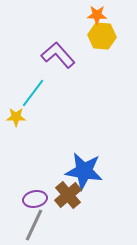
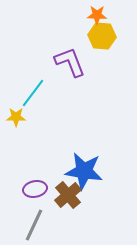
purple L-shape: moved 12 px right, 7 px down; rotated 20 degrees clockwise
purple ellipse: moved 10 px up
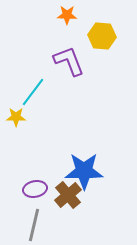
orange star: moved 30 px left
purple L-shape: moved 1 px left, 1 px up
cyan line: moved 1 px up
blue star: rotated 9 degrees counterclockwise
gray line: rotated 12 degrees counterclockwise
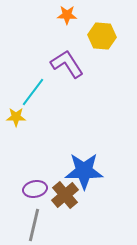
purple L-shape: moved 2 px left, 3 px down; rotated 12 degrees counterclockwise
brown cross: moved 3 px left
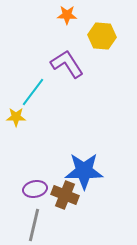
brown cross: rotated 28 degrees counterclockwise
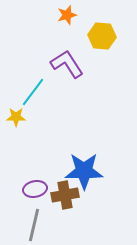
orange star: rotated 18 degrees counterclockwise
brown cross: rotated 32 degrees counterclockwise
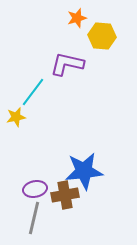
orange star: moved 10 px right, 3 px down
purple L-shape: rotated 44 degrees counterclockwise
yellow star: rotated 12 degrees counterclockwise
blue star: rotated 6 degrees counterclockwise
gray line: moved 7 px up
